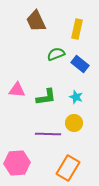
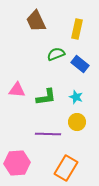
yellow circle: moved 3 px right, 1 px up
orange rectangle: moved 2 px left
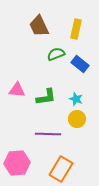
brown trapezoid: moved 3 px right, 5 px down
yellow rectangle: moved 1 px left
cyan star: moved 2 px down
yellow circle: moved 3 px up
orange rectangle: moved 5 px left, 1 px down
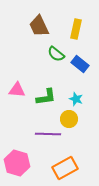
green semicircle: rotated 120 degrees counterclockwise
yellow circle: moved 8 px left
pink hexagon: rotated 20 degrees clockwise
orange rectangle: moved 4 px right, 1 px up; rotated 30 degrees clockwise
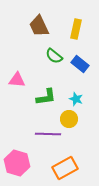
green semicircle: moved 2 px left, 2 px down
pink triangle: moved 10 px up
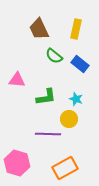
brown trapezoid: moved 3 px down
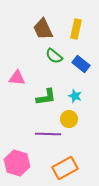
brown trapezoid: moved 4 px right
blue rectangle: moved 1 px right
pink triangle: moved 2 px up
cyan star: moved 1 px left, 3 px up
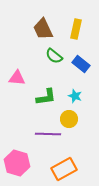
orange rectangle: moved 1 px left, 1 px down
